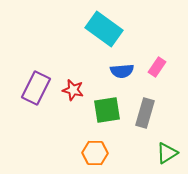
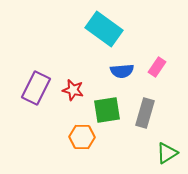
orange hexagon: moved 13 px left, 16 px up
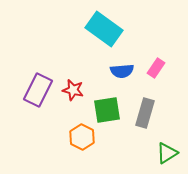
pink rectangle: moved 1 px left, 1 px down
purple rectangle: moved 2 px right, 2 px down
orange hexagon: rotated 25 degrees clockwise
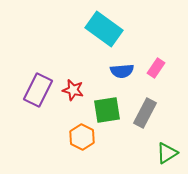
gray rectangle: rotated 12 degrees clockwise
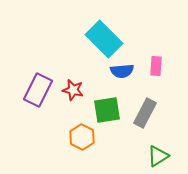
cyan rectangle: moved 10 px down; rotated 9 degrees clockwise
pink rectangle: moved 2 px up; rotated 30 degrees counterclockwise
green triangle: moved 9 px left, 3 px down
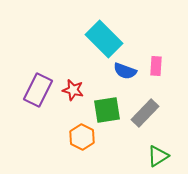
blue semicircle: moved 3 px right; rotated 25 degrees clockwise
gray rectangle: rotated 16 degrees clockwise
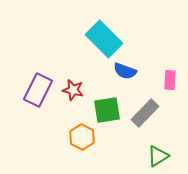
pink rectangle: moved 14 px right, 14 px down
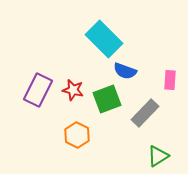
green square: moved 11 px up; rotated 12 degrees counterclockwise
orange hexagon: moved 5 px left, 2 px up
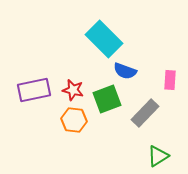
purple rectangle: moved 4 px left; rotated 52 degrees clockwise
orange hexagon: moved 3 px left, 15 px up; rotated 20 degrees counterclockwise
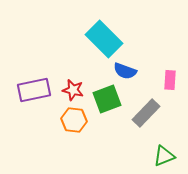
gray rectangle: moved 1 px right
green triangle: moved 6 px right; rotated 10 degrees clockwise
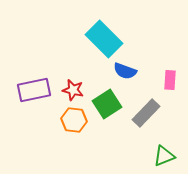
green square: moved 5 px down; rotated 12 degrees counterclockwise
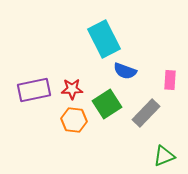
cyan rectangle: rotated 18 degrees clockwise
red star: moved 1 px left, 1 px up; rotated 15 degrees counterclockwise
